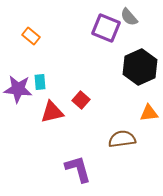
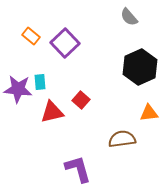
purple square: moved 41 px left, 15 px down; rotated 24 degrees clockwise
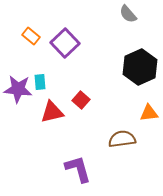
gray semicircle: moved 1 px left, 3 px up
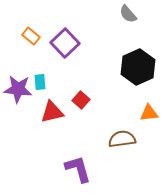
black hexagon: moved 2 px left
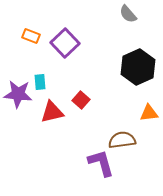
orange rectangle: rotated 18 degrees counterclockwise
purple star: moved 5 px down
brown semicircle: moved 1 px down
purple L-shape: moved 23 px right, 6 px up
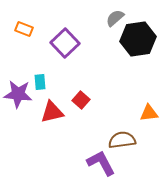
gray semicircle: moved 13 px left, 4 px down; rotated 90 degrees clockwise
orange rectangle: moved 7 px left, 7 px up
black hexagon: moved 28 px up; rotated 16 degrees clockwise
purple L-shape: rotated 12 degrees counterclockwise
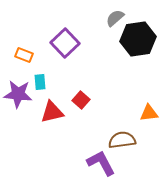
orange rectangle: moved 26 px down
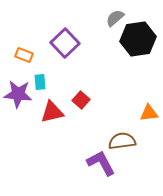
brown semicircle: moved 1 px down
